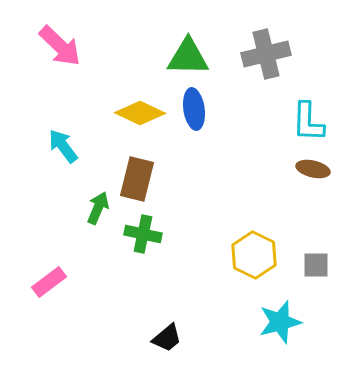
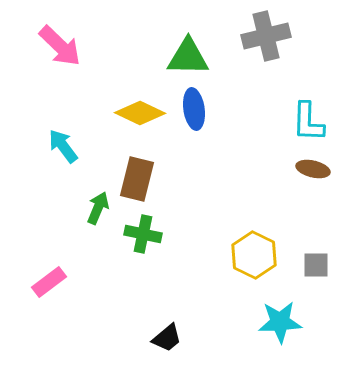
gray cross: moved 18 px up
cyan star: rotated 12 degrees clockwise
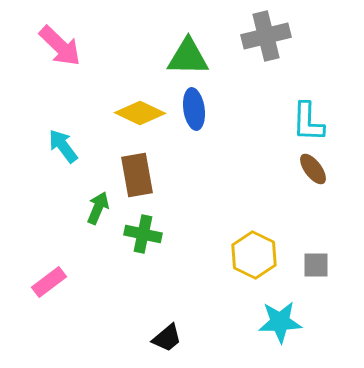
brown ellipse: rotated 40 degrees clockwise
brown rectangle: moved 4 px up; rotated 24 degrees counterclockwise
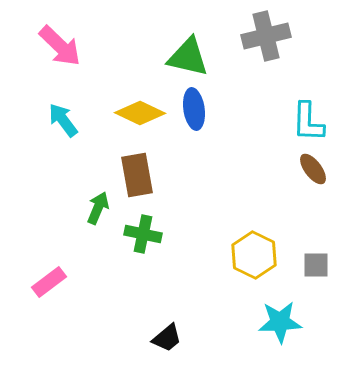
green triangle: rotated 12 degrees clockwise
cyan arrow: moved 26 px up
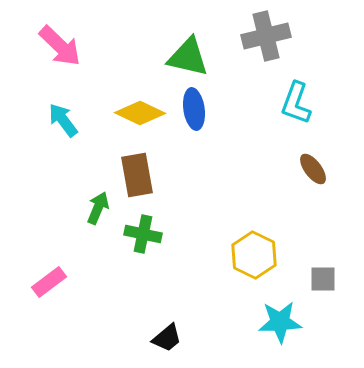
cyan L-shape: moved 12 px left, 19 px up; rotated 18 degrees clockwise
gray square: moved 7 px right, 14 px down
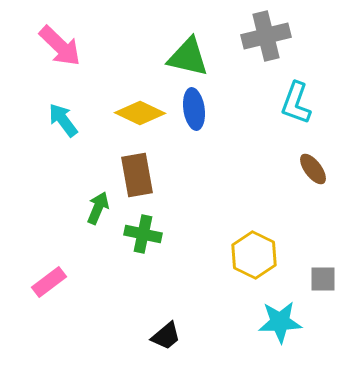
black trapezoid: moved 1 px left, 2 px up
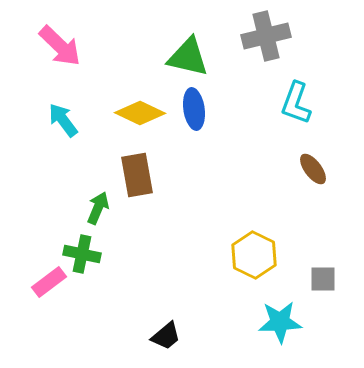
green cross: moved 61 px left, 20 px down
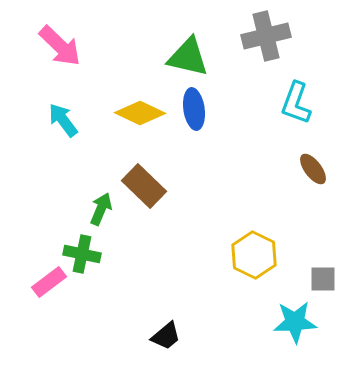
brown rectangle: moved 7 px right, 11 px down; rotated 36 degrees counterclockwise
green arrow: moved 3 px right, 1 px down
cyan star: moved 15 px right
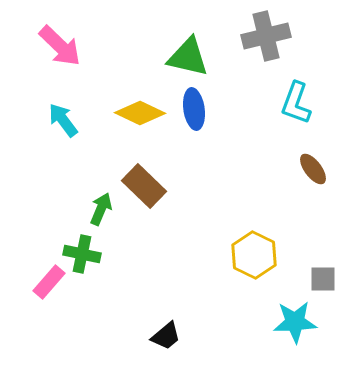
pink rectangle: rotated 12 degrees counterclockwise
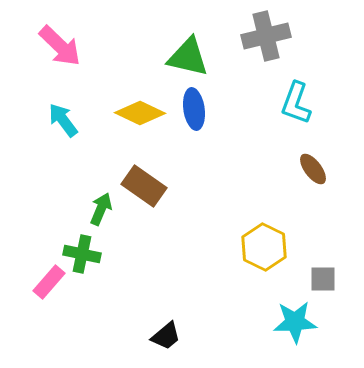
brown rectangle: rotated 9 degrees counterclockwise
yellow hexagon: moved 10 px right, 8 px up
